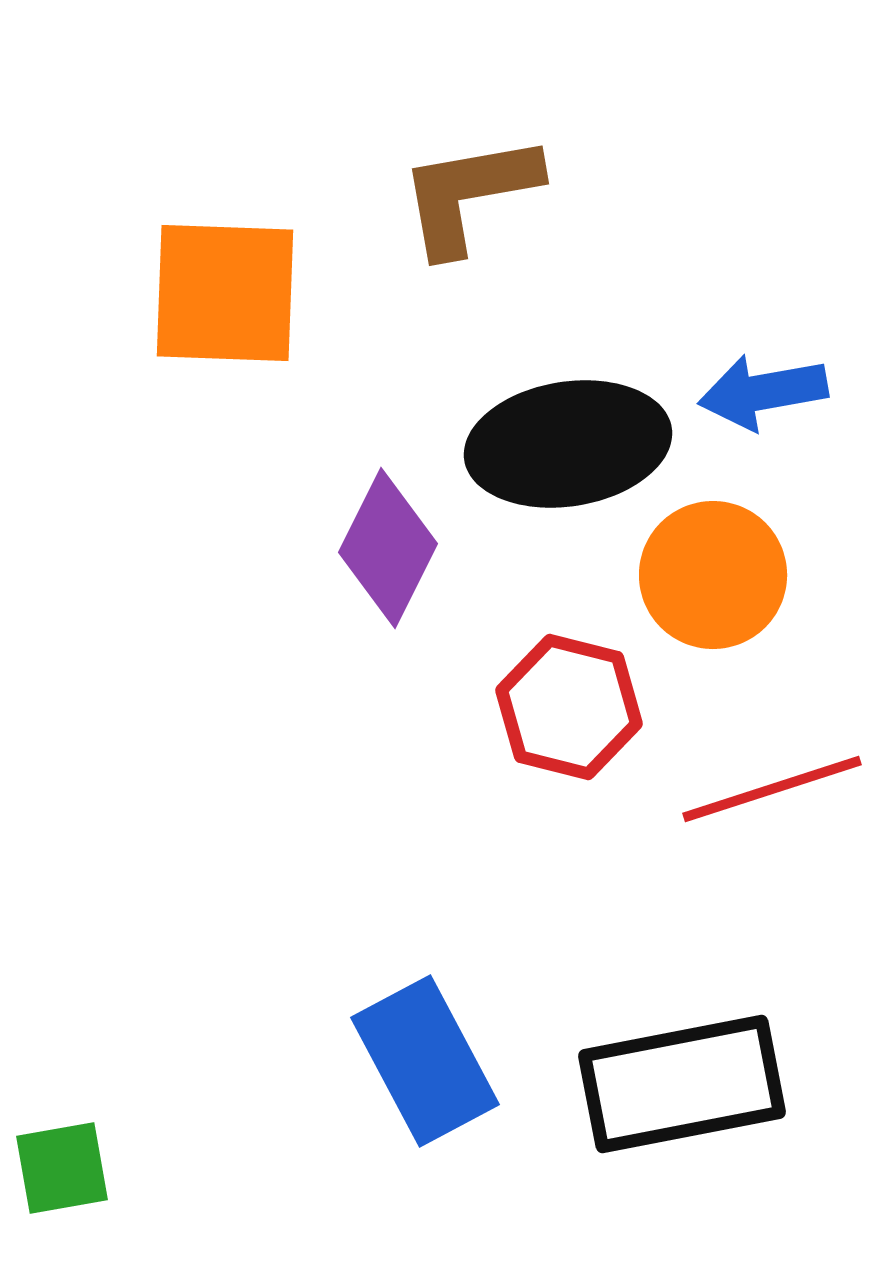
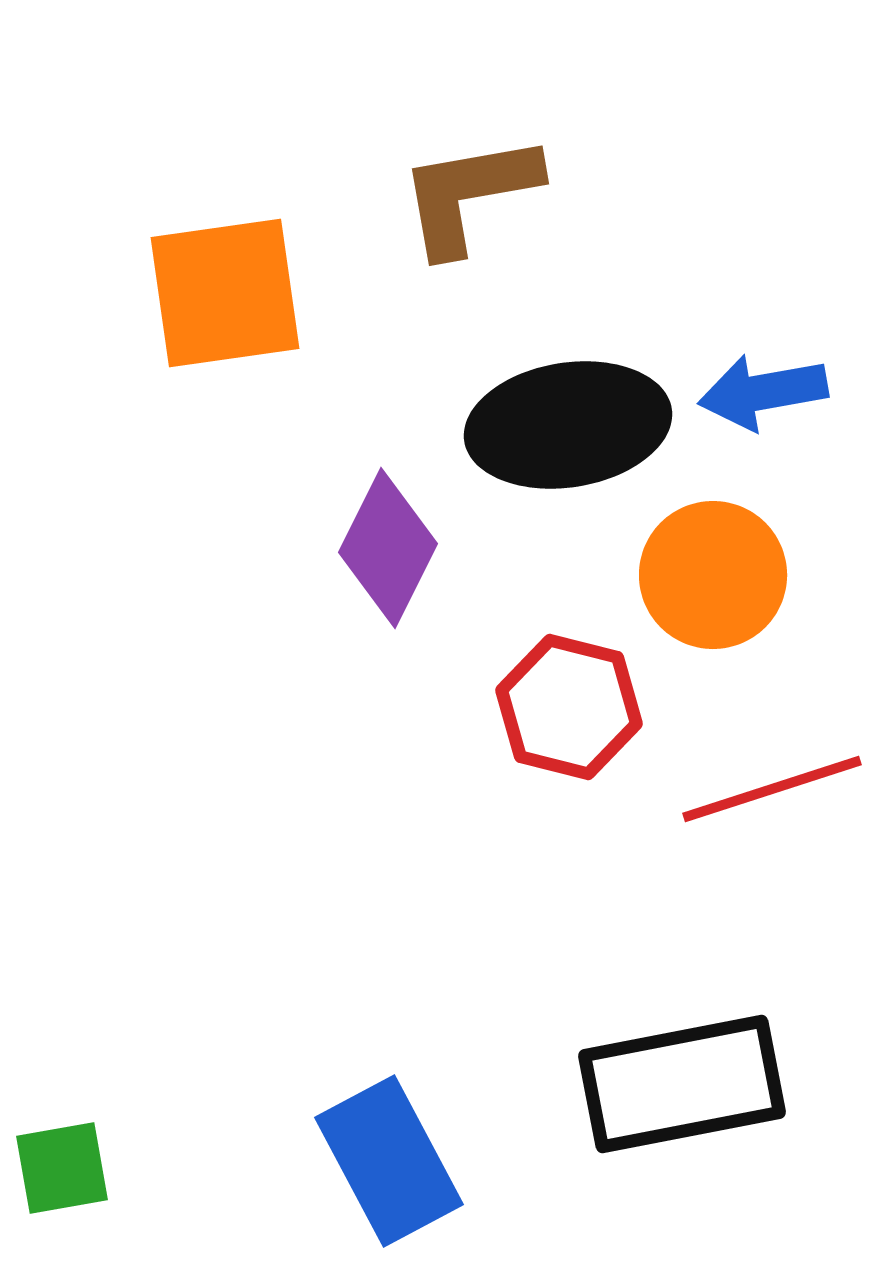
orange square: rotated 10 degrees counterclockwise
black ellipse: moved 19 px up
blue rectangle: moved 36 px left, 100 px down
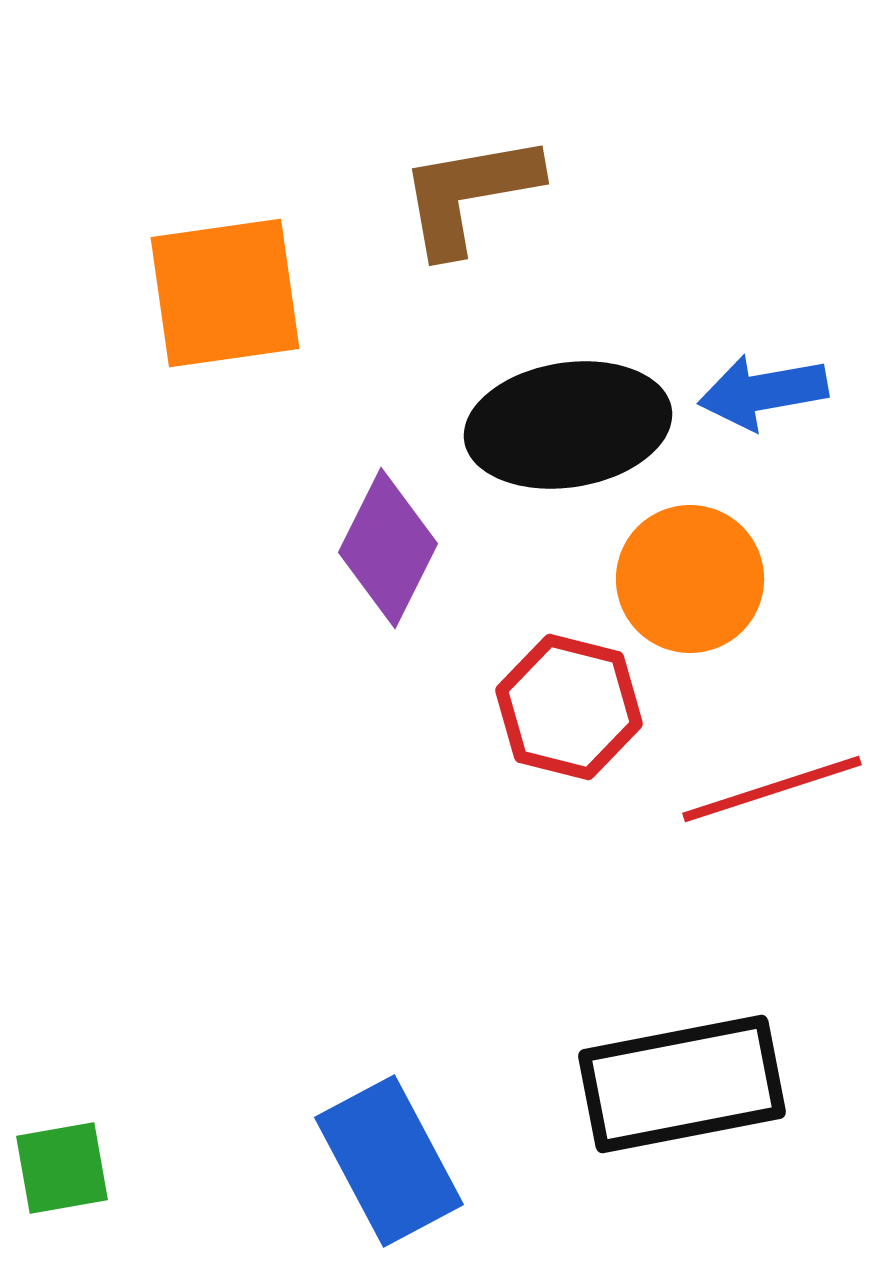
orange circle: moved 23 px left, 4 px down
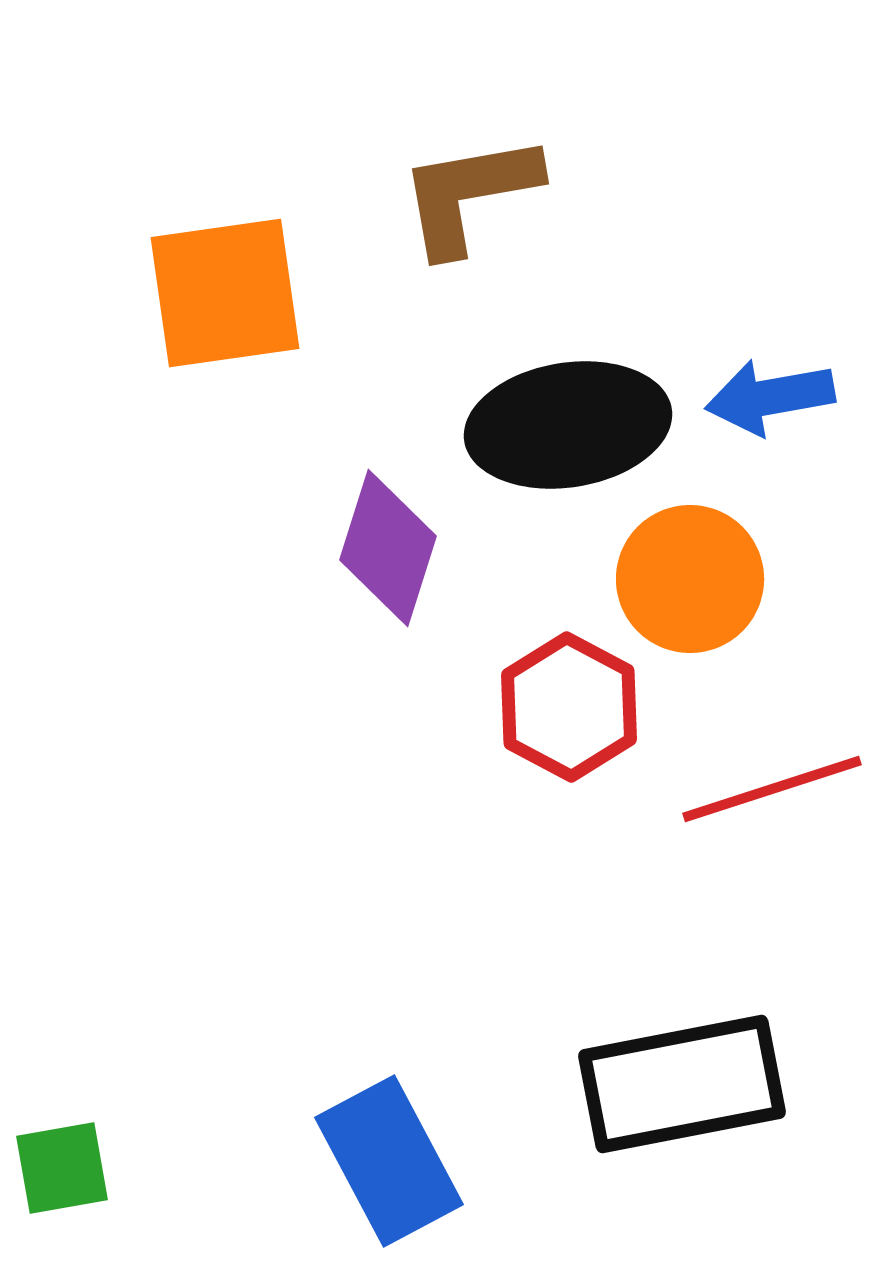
blue arrow: moved 7 px right, 5 px down
purple diamond: rotated 9 degrees counterclockwise
red hexagon: rotated 14 degrees clockwise
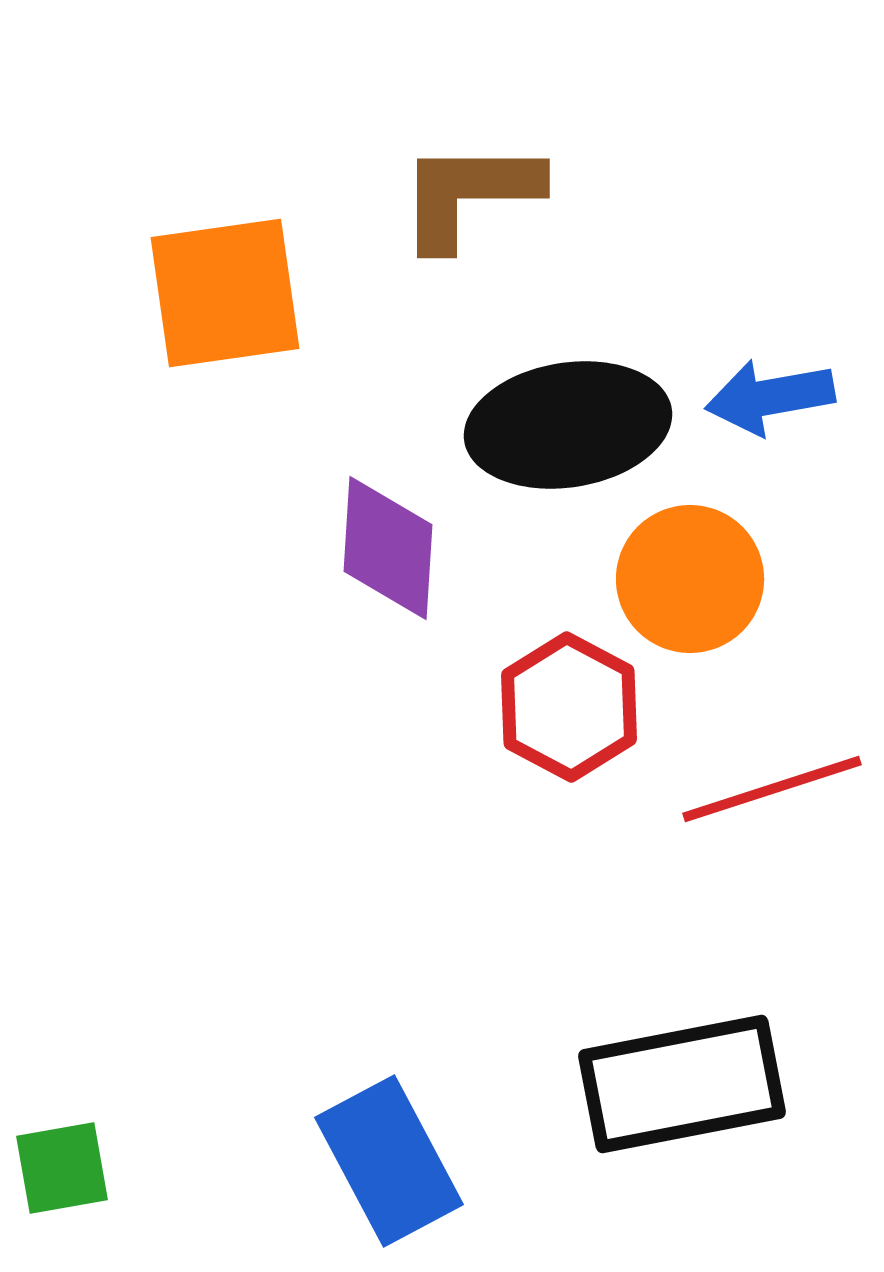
brown L-shape: rotated 10 degrees clockwise
purple diamond: rotated 14 degrees counterclockwise
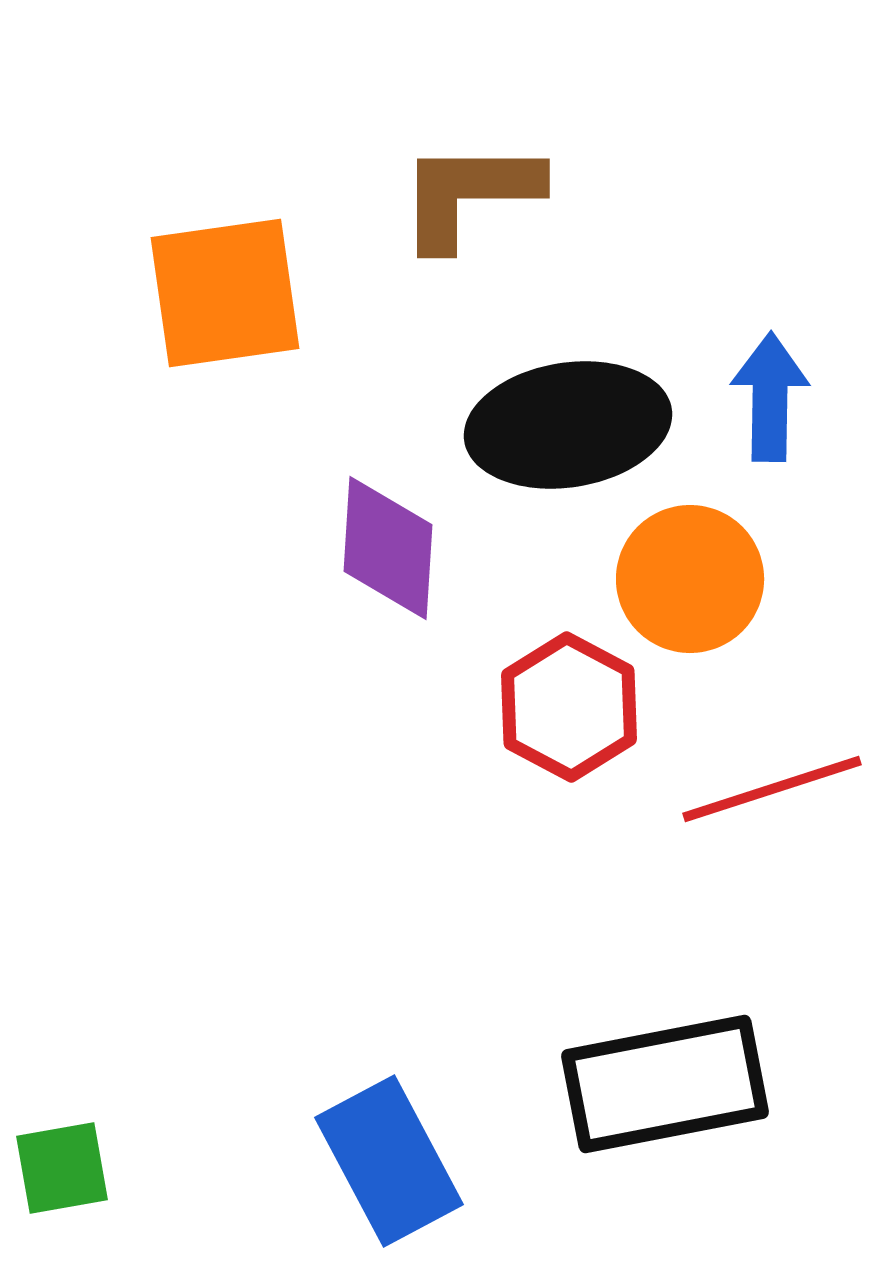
blue arrow: rotated 101 degrees clockwise
black rectangle: moved 17 px left
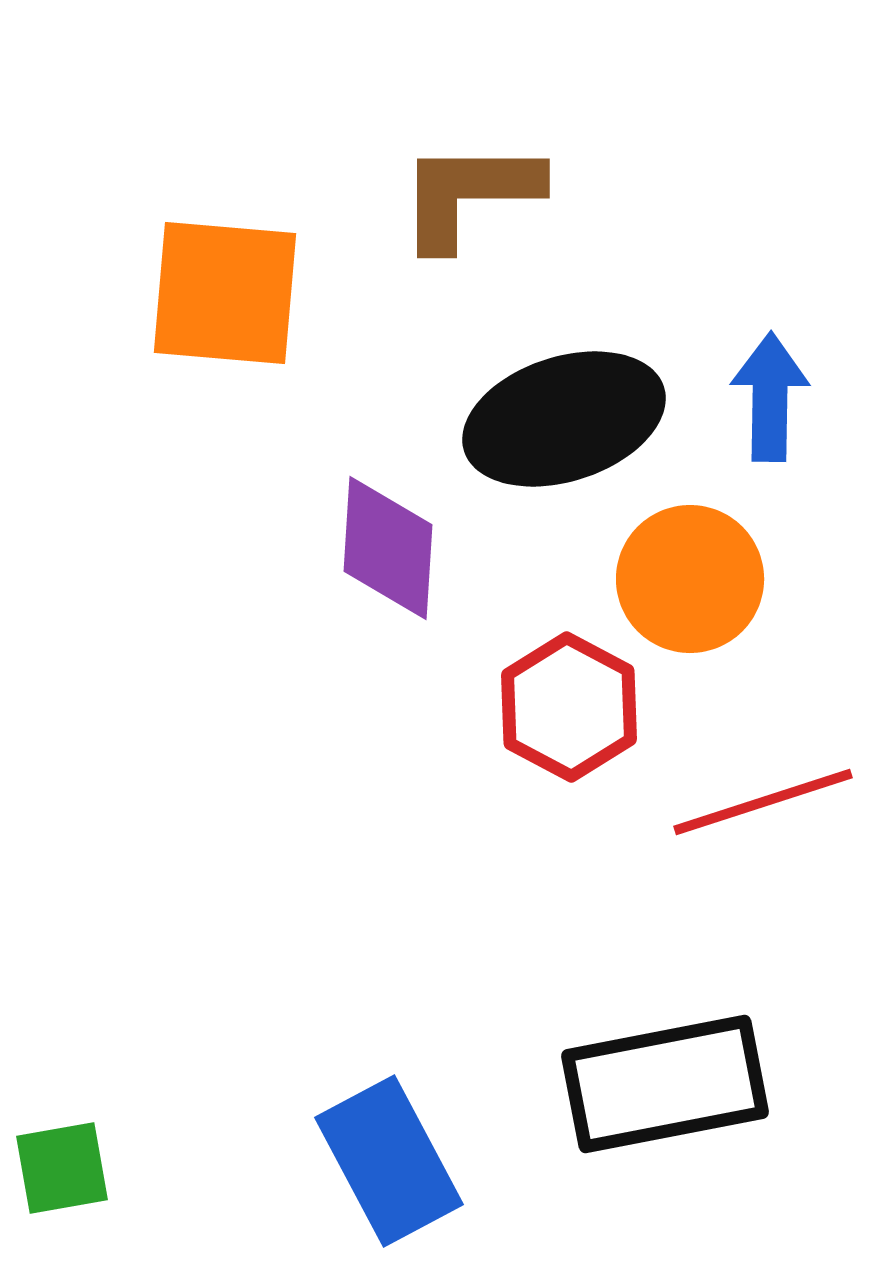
orange square: rotated 13 degrees clockwise
black ellipse: moved 4 px left, 6 px up; rotated 9 degrees counterclockwise
red line: moved 9 px left, 13 px down
